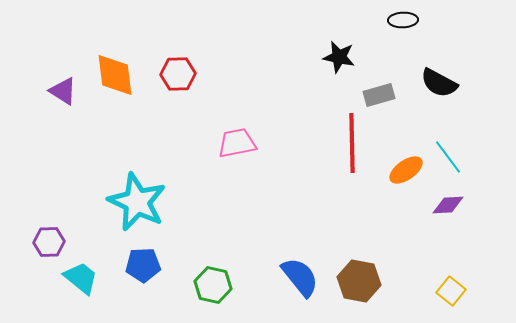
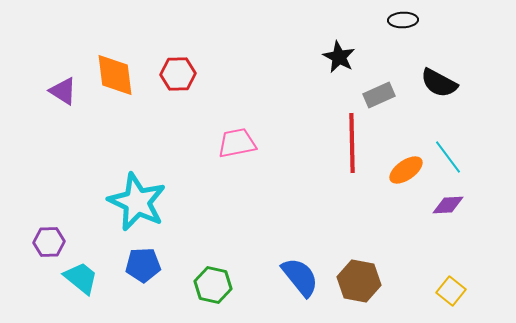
black star: rotated 16 degrees clockwise
gray rectangle: rotated 8 degrees counterclockwise
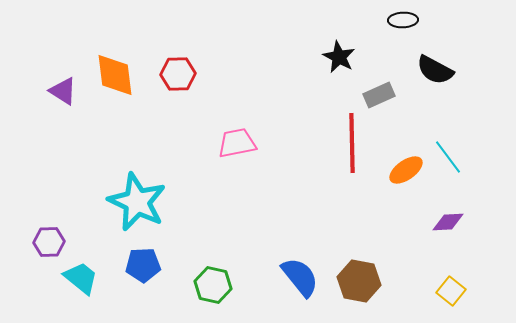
black semicircle: moved 4 px left, 13 px up
purple diamond: moved 17 px down
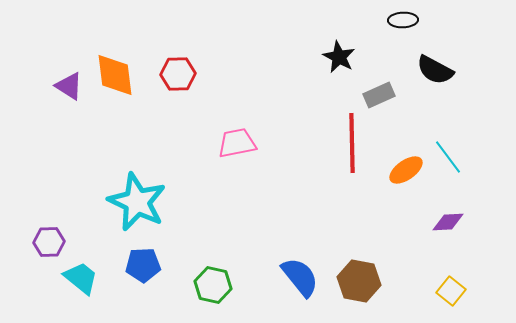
purple triangle: moved 6 px right, 5 px up
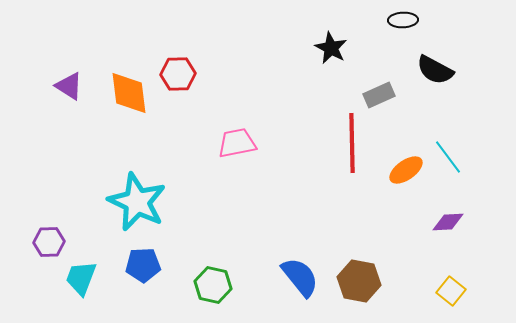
black star: moved 8 px left, 9 px up
orange diamond: moved 14 px right, 18 px down
cyan trapezoid: rotated 108 degrees counterclockwise
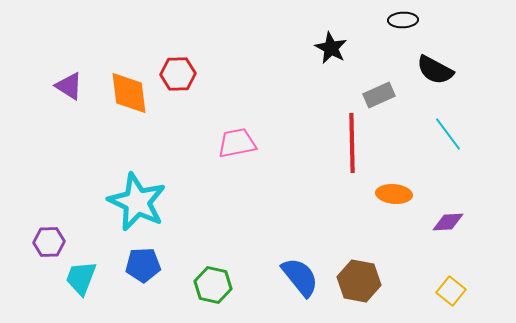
cyan line: moved 23 px up
orange ellipse: moved 12 px left, 24 px down; rotated 40 degrees clockwise
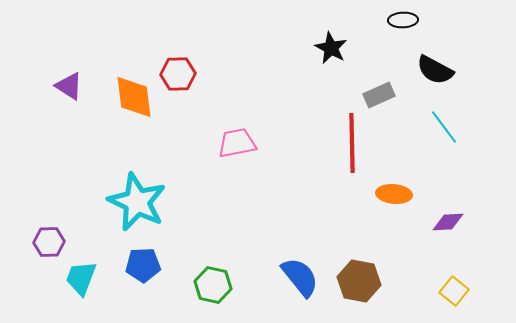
orange diamond: moved 5 px right, 4 px down
cyan line: moved 4 px left, 7 px up
yellow square: moved 3 px right
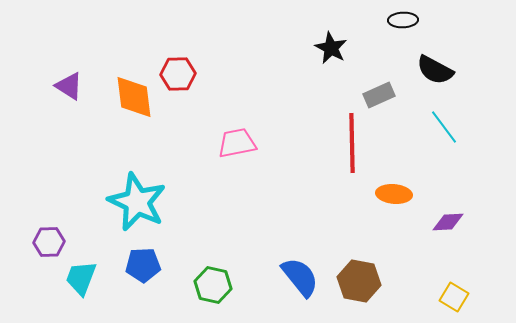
yellow square: moved 6 px down; rotated 8 degrees counterclockwise
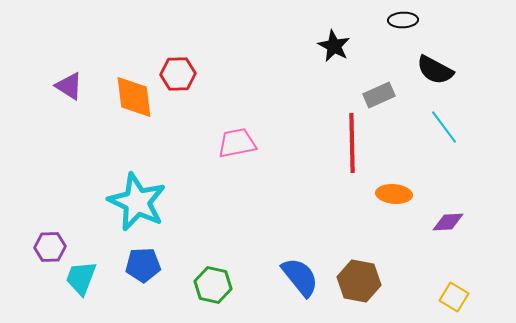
black star: moved 3 px right, 2 px up
purple hexagon: moved 1 px right, 5 px down
